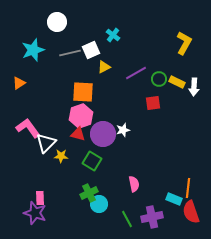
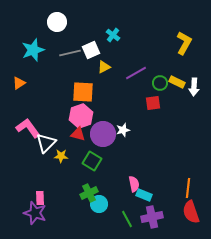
green circle: moved 1 px right, 4 px down
cyan rectangle: moved 30 px left, 4 px up
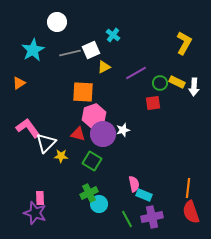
cyan star: rotated 10 degrees counterclockwise
pink hexagon: moved 13 px right
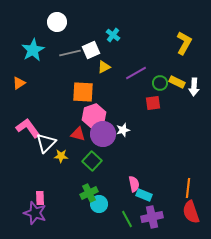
green square: rotated 12 degrees clockwise
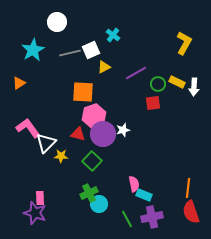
green circle: moved 2 px left, 1 px down
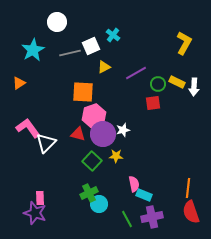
white square: moved 4 px up
yellow star: moved 55 px right
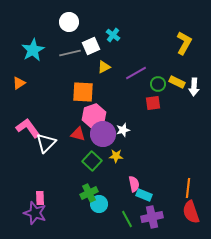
white circle: moved 12 px right
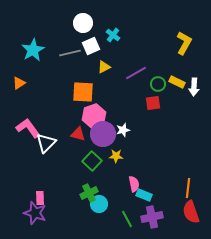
white circle: moved 14 px right, 1 px down
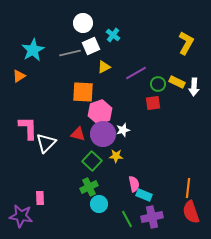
yellow L-shape: moved 2 px right
orange triangle: moved 7 px up
pink hexagon: moved 6 px right, 4 px up
pink L-shape: rotated 35 degrees clockwise
green cross: moved 6 px up
purple star: moved 14 px left, 3 px down; rotated 10 degrees counterclockwise
